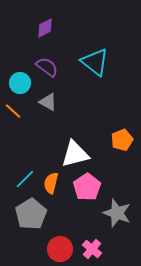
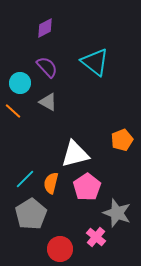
purple semicircle: rotated 10 degrees clockwise
pink cross: moved 4 px right, 12 px up
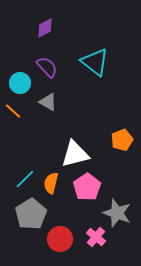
red circle: moved 10 px up
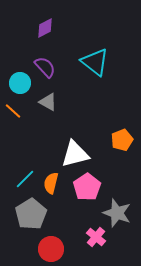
purple semicircle: moved 2 px left
red circle: moved 9 px left, 10 px down
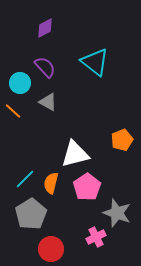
pink cross: rotated 24 degrees clockwise
